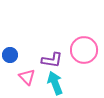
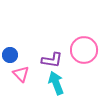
pink triangle: moved 6 px left, 3 px up
cyan arrow: moved 1 px right
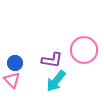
blue circle: moved 5 px right, 8 px down
pink triangle: moved 9 px left, 6 px down
cyan arrow: moved 2 px up; rotated 120 degrees counterclockwise
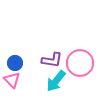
pink circle: moved 4 px left, 13 px down
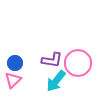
pink circle: moved 2 px left
pink triangle: moved 1 px right; rotated 30 degrees clockwise
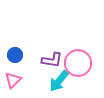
blue circle: moved 8 px up
cyan arrow: moved 3 px right
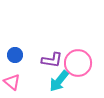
pink triangle: moved 1 px left, 2 px down; rotated 36 degrees counterclockwise
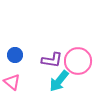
pink circle: moved 2 px up
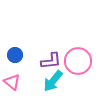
purple L-shape: moved 1 px left, 1 px down; rotated 15 degrees counterclockwise
cyan arrow: moved 6 px left
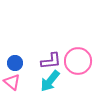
blue circle: moved 8 px down
cyan arrow: moved 3 px left
